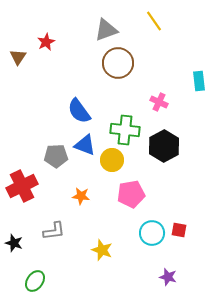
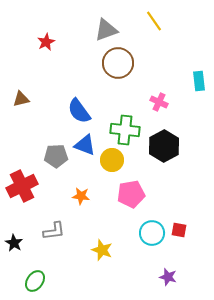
brown triangle: moved 3 px right, 42 px down; rotated 42 degrees clockwise
black star: rotated 12 degrees clockwise
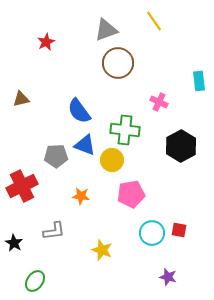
black hexagon: moved 17 px right
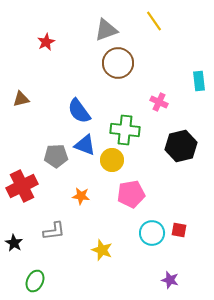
black hexagon: rotated 16 degrees clockwise
purple star: moved 2 px right, 3 px down
green ellipse: rotated 10 degrees counterclockwise
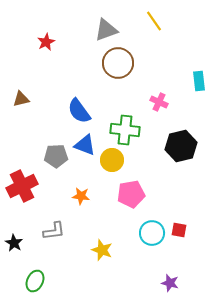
purple star: moved 3 px down
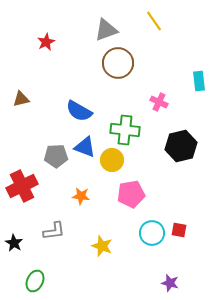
blue semicircle: rotated 24 degrees counterclockwise
blue triangle: moved 2 px down
yellow star: moved 4 px up
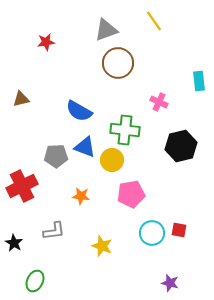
red star: rotated 18 degrees clockwise
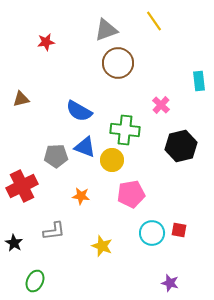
pink cross: moved 2 px right, 3 px down; rotated 18 degrees clockwise
